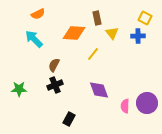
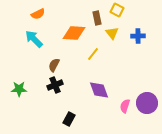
yellow square: moved 28 px left, 8 px up
pink semicircle: rotated 16 degrees clockwise
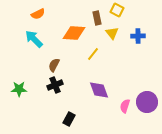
purple circle: moved 1 px up
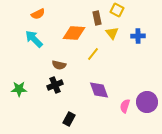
brown semicircle: moved 5 px right; rotated 104 degrees counterclockwise
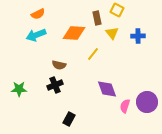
cyan arrow: moved 2 px right, 4 px up; rotated 66 degrees counterclockwise
purple diamond: moved 8 px right, 1 px up
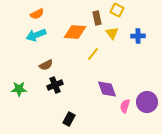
orange semicircle: moved 1 px left
orange diamond: moved 1 px right, 1 px up
brown semicircle: moved 13 px left; rotated 40 degrees counterclockwise
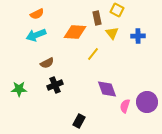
brown semicircle: moved 1 px right, 2 px up
black rectangle: moved 10 px right, 2 px down
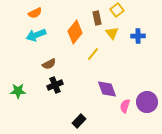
yellow square: rotated 24 degrees clockwise
orange semicircle: moved 2 px left, 1 px up
orange diamond: rotated 55 degrees counterclockwise
brown semicircle: moved 2 px right, 1 px down
green star: moved 1 px left, 2 px down
black rectangle: rotated 16 degrees clockwise
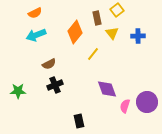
black rectangle: rotated 56 degrees counterclockwise
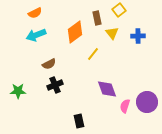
yellow square: moved 2 px right
orange diamond: rotated 15 degrees clockwise
